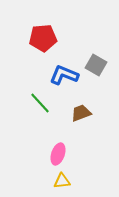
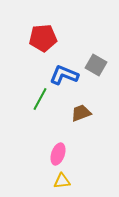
green line: moved 4 px up; rotated 70 degrees clockwise
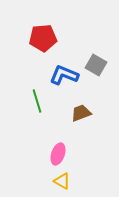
green line: moved 3 px left, 2 px down; rotated 45 degrees counterclockwise
yellow triangle: rotated 36 degrees clockwise
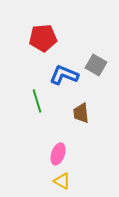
brown trapezoid: rotated 75 degrees counterclockwise
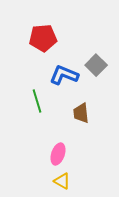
gray square: rotated 15 degrees clockwise
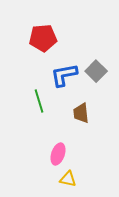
gray square: moved 6 px down
blue L-shape: rotated 32 degrees counterclockwise
green line: moved 2 px right
yellow triangle: moved 6 px right, 2 px up; rotated 18 degrees counterclockwise
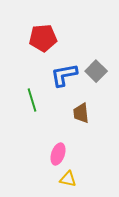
green line: moved 7 px left, 1 px up
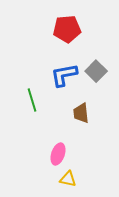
red pentagon: moved 24 px right, 9 px up
